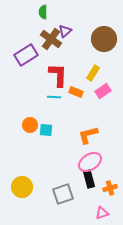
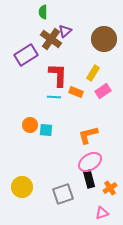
orange cross: rotated 16 degrees counterclockwise
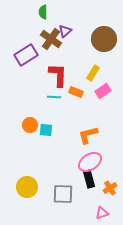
yellow circle: moved 5 px right
gray square: rotated 20 degrees clockwise
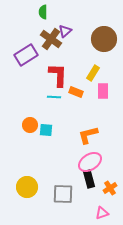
pink rectangle: rotated 56 degrees counterclockwise
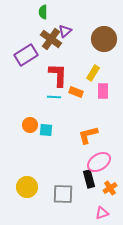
pink ellipse: moved 9 px right
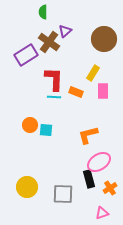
brown cross: moved 2 px left, 3 px down
red L-shape: moved 4 px left, 4 px down
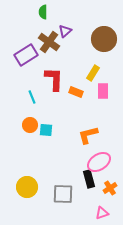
cyan line: moved 22 px left; rotated 64 degrees clockwise
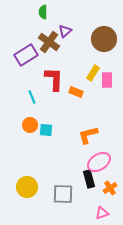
pink rectangle: moved 4 px right, 11 px up
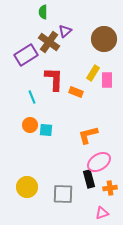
orange cross: rotated 24 degrees clockwise
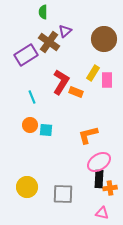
red L-shape: moved 7 px right, 3 px down; rotated 30 degrees clockwise
black rectangle: moved 10 px right; rotated 18 degrees clockwise
pink triangle: rotated 32 degrees clockwise
